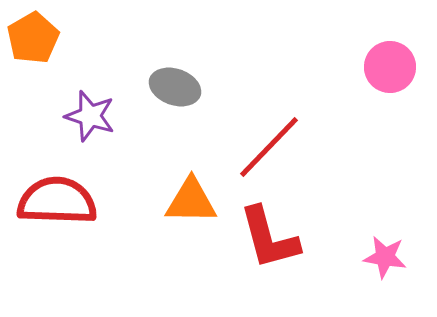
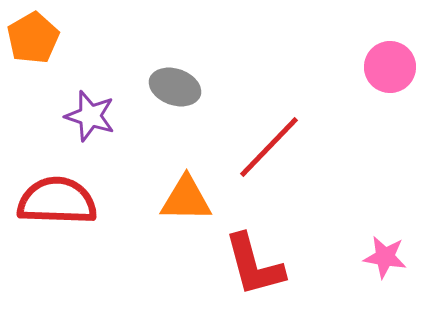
orange triangle: moved 5 px left, 2 px up
red L-shape: moved 15 px left, 27 px down
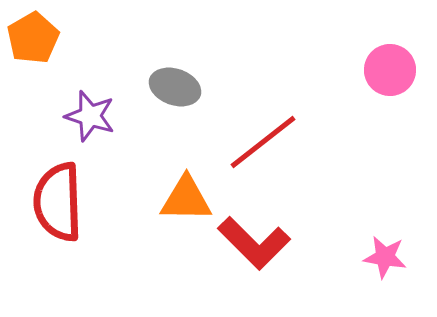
pink circle: moved 3 px down
red line: moved 6 px left, 5 px up; rotated 8 degrees clockwise
red semicircle: moved 1 px right, 1 px down; rotated 94 degrees counterclockwise
red L-shape: moved 22 px up; rotated 30 degrees counterclockwise
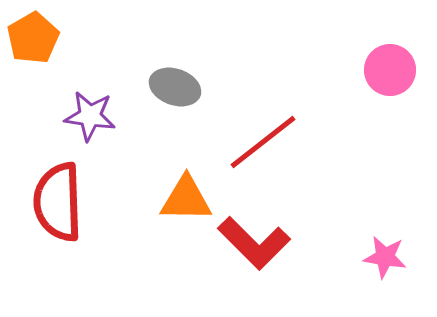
purple star: rotated 9 degrees counterclockwise
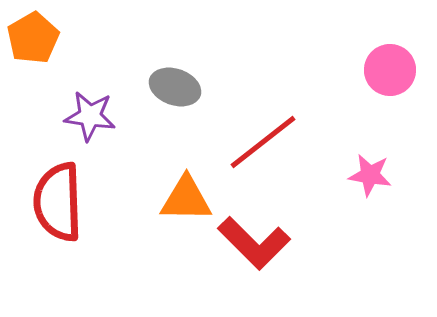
pink star: moved 15 px left, 82 px up
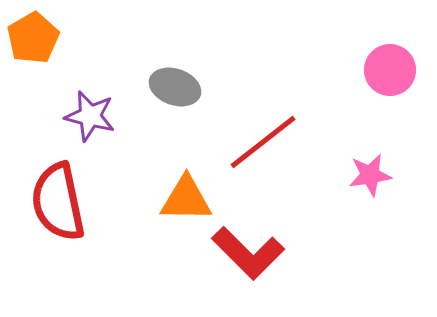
purple star: rotated 6 degrees clockwise
pink star: rotated 18 degrees counterclockwise
red semicircle: rotated 10 degrees counterclockwise
red L-shape: moved 6 px left, 10 px down
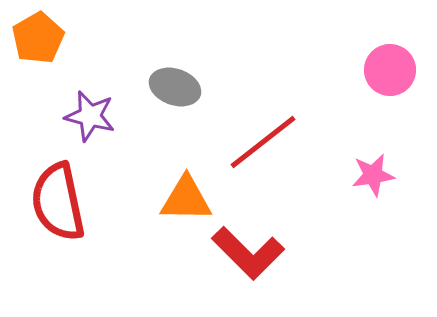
orange pentagon: moved 5 px right
pink star: moved 3 px right
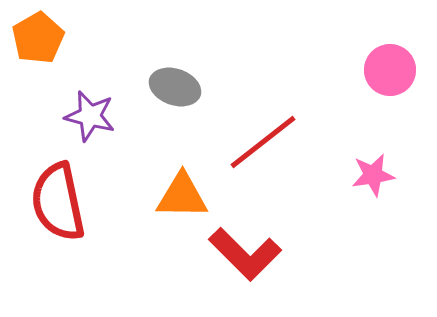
orange triangle: moved 4 px left, 3 px up
red L-shape: moved 3 px left, 1 px down
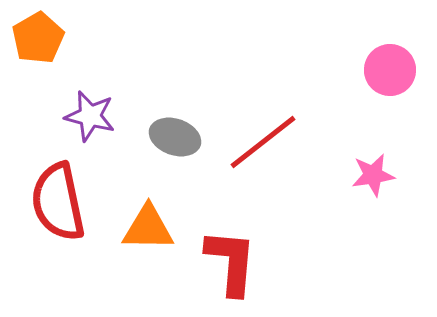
gray ellipse: moved 50 px down
orange triangle: moved 34 px left, 32 px down
red L-shape: moved 14 px left, 8 px down; rotated 130 degrees counterclockwise
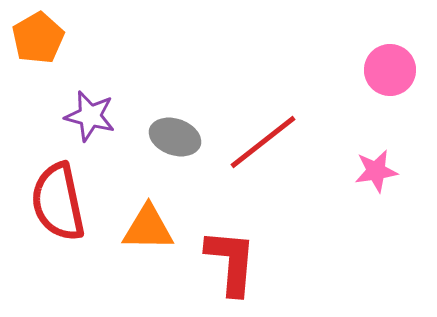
pink star: moved 3 px right, 4 px up
